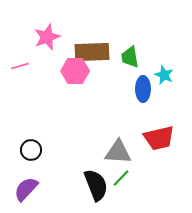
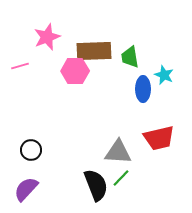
brown rectangle: moved 2 px right, 1 px up
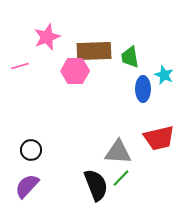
purple semicircle: moved 1 px right, 3 px up
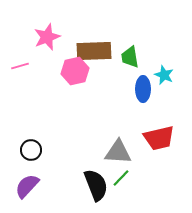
pink hexagon: rotated 12 degrees counterclockwise
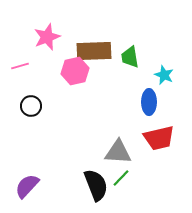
blue ellipse: moved 6 px right, 13 px down
black circle: moved 44 px up
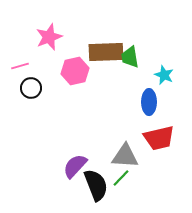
pink star: moved 2 px right
brown rectangle: moved 12 px right, 1 px down
black circle: moved 18 px up
gray triangle: moved 7 px right, 4 px down
purple semicircle: moved 48 px right, 20 px up
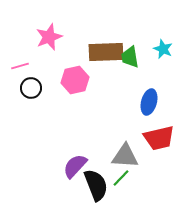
pink hexagon: moved 9 px down
cyan star: moved 1 px left, 26 px up
blue ellipse: rotated 15 degrees clockwise
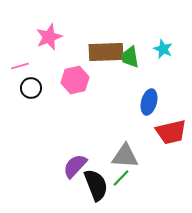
red trapezoid: moved 12 px right, 6 px up
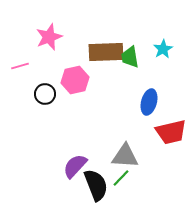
cyan star: rotated 18 degrees clockwise
black circle: moved 14 px right, 6 px down
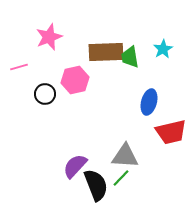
pink line: moved 1 px left, 1 px down
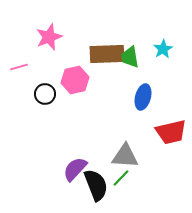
brown rectangle: moved 1 px right, 2 px down
blue ellipse: moved 6 px left, 5 px up
purple semicircle: moved 3 px down
